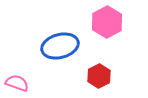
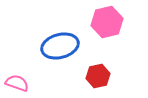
pink hexagon: rotated 16 degrees clockwise
red hexagon: moved 1 px left; rotated 15 degrees clockwise
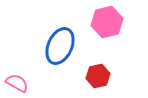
blue ellipse: rotated 51 degrees counterclockwise
pink semicircle: rotated 10 degrees clockwise
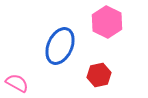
pink hexagon: rotated 20 degrees counterclockwise
red hexagon: moved 1 px right, 1 px up
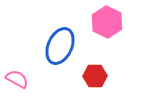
red hexagon: moved 4 px left, 1 px down; rotated 10 degrees clockwise
pink semicircle: moved 4 px up
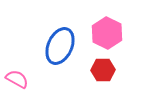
pink hexagon: moved 11 px down
red hexagon: moved 8 px right, 6 px up
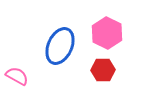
pink semicircle: moved 3 px up
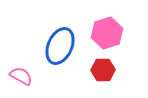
pink hexagon: rotated 16 degrees clockwise
pink semicircle: moved 4 px right
